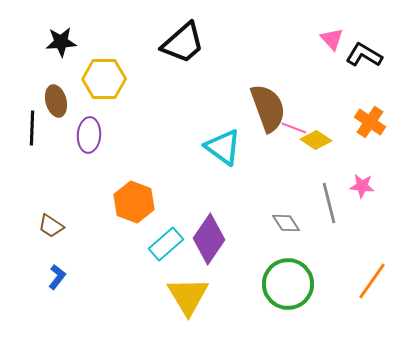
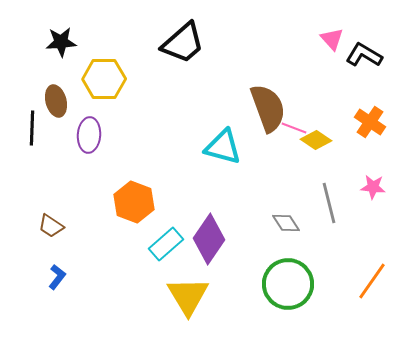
cyan triangle: rotated 21 degrees counterclockwise
pink star: moved 11 px right, 1 px down
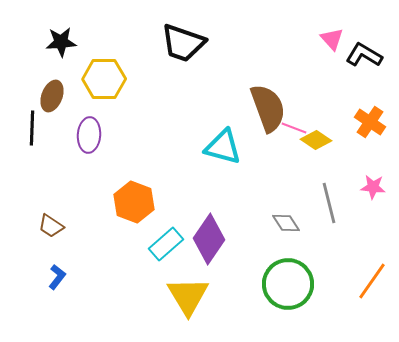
black trapezoid: rotated 60 degrees clockwise
brown ellipse: moved 4 px left, 5 px up; rotated 36 degrees clockwise
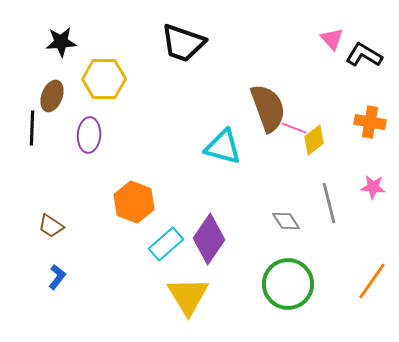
orange cross: rotated 24 degrees counterclockwise
yellow diamond: moved 2 px left; rotated 72 degrees counterclockwise
gray diamond: moved 2 px up
